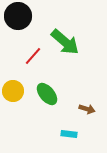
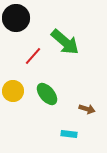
black circle: moved 2 px left, 2 px down
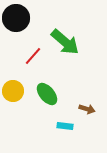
cyan rectangle: moved 4 px left, 8 px up
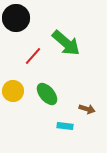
green arrow: moved 1 px right, 1 px down
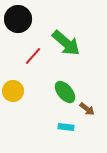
black circle: moved 2 px right, 1 px down
green ellipse: moved 18 px right, 2 px up
brown arrow: rotated 21 degrees clockwise
cyan rectangle: moved 1 px right, 1 px down
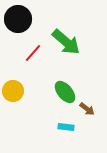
green arrow: moved 1 px up
red line: moved 3 px up
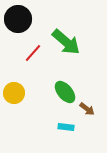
yellow circle: moved 1 px right, 2 px down
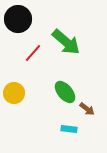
cyan rectangle: moved 3 px right, 2 px down
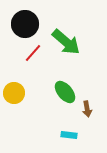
black circle: moved 7 px right, 5 px down
brown arrow: rotated 42 degrees clockwise
cyan rectangle: moved 6 px down
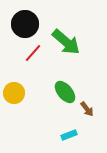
brown arrow: rotated 28 degrees counterclockwise
cyan rectangle: rotated 28 degrees counterclockwise
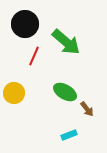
red line: moved 1 px right, 3 px down; rotated 18 degrees counterclockwise
green ellipse: rotated 20 degrees counterclockwise
